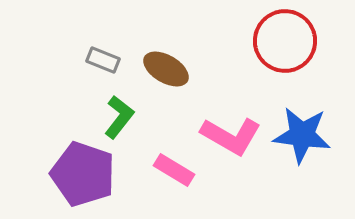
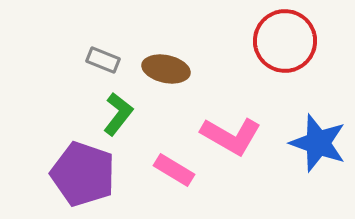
brown ellipse: rotated 18 degrees counterclockwise
green L-shape: moved 1 px left, 3 px up
blue star: moved 16 px right, 8 px down; rotated 12 degrees clockwise
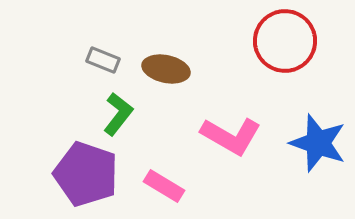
pink rectangle: moved 10 px left, 16 px down
purple pentagon: moved 3 px right
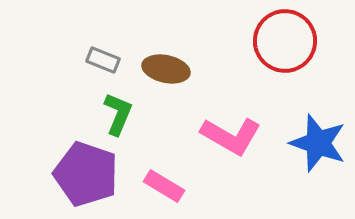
green L-shape: rotated 15 degrees counterclockwise
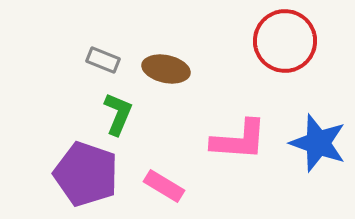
pink L-shape: moved 8 px right, 4 px down; rotated 26 degrees counterclockwise
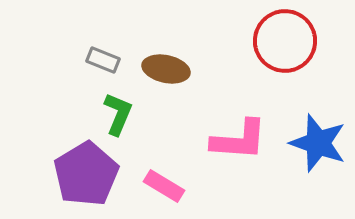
purple pentagon: rotated 22 degrees clockwise
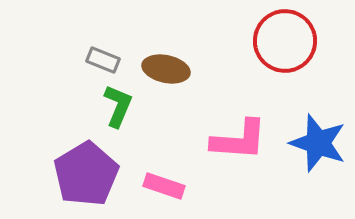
green L-shape: moved 8 px up
pink rectangle: rotated 12 degrees counterclockwise
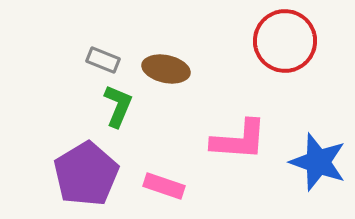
blue star: moved 19 px down
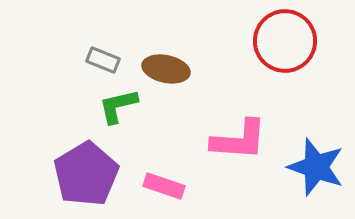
green L-shape: rotated 126 degrees counterclockwise
blue star: moved 2 px left, 5 px down
